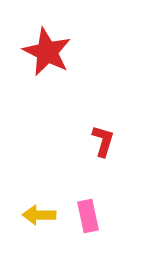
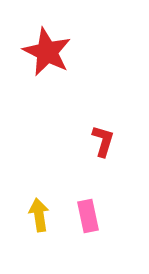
yellow arrow: rotated 80 degrees clockwise
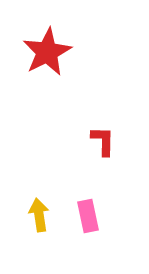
red star: rotated 18 degrees clockwise
red L-shape: rotated 16 degrees counterclockwise
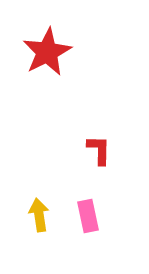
red L-shape: moved 4 px left, 9 px down
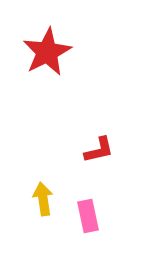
red L-shape: rotated 76 degrees clockwise
yellow arrow: moved 4 px right, 16 px up
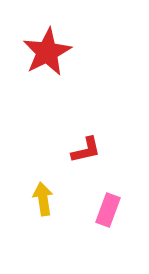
red L-shape: moved 13 px left
pink rectangle: moved 20 px right, 6 px up; rotated 32 degrees clockwise
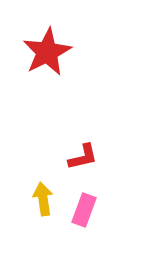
red L-shape: moved 3 px left, 7 px down
pink rectangle: moved 24 px left
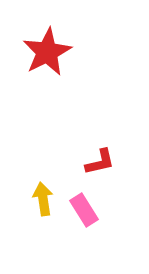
red L-shape: moved 17 px right, 5 px down
pink rectangle: rotated 52 degrees counterclockwise
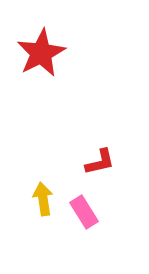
red star: moved 6 px left, 1 px down
pink rectangle: moved 2 px down
